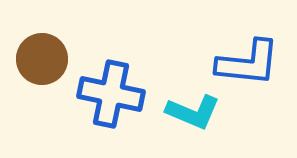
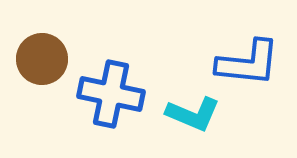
cyan L-shape: moved 2 px down
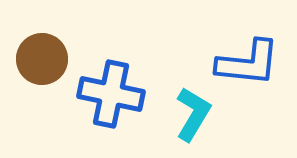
cyan L-shape: rotated 82 degrees counterclockwise
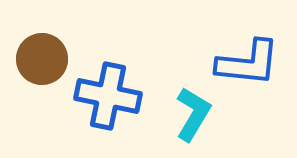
blue cross: moved 3 px left, 2 px down
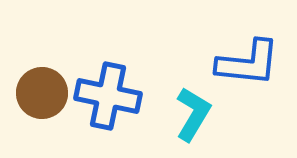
brown circle: moved 34 px down
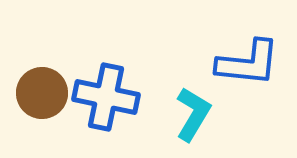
blue cross: moved 2 px left, 1 px down
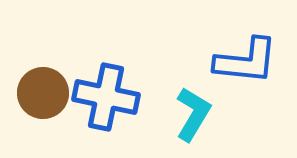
blue L-shape: moved 2 px left, 2 px up
brown circle: moved 1 px right
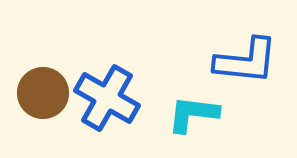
blue cross: moved 1 px right, 1 px down; rotated 18 degrees clockwise
cyan L-shape: rotated 114 degrees counterclockwise
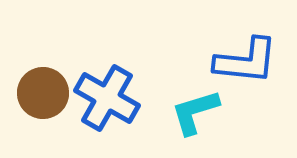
cyan L-shape: moved 2 px right, 2 px up; rotated 24 degrees counterclockwise
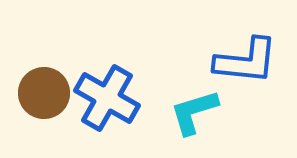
brown circle: moved 1 px right
cyan L-shape: moved 1 px left
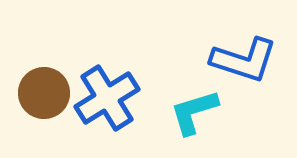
blue L-shape: moved 2 px left, 1 px up; rotated 12 degrees clockwise
blue cross: rotated 28 degrees clockwise
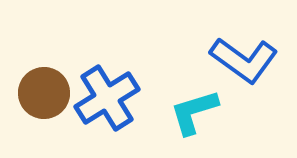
blue L-shape: rotated 18 degrees clockwise
